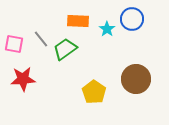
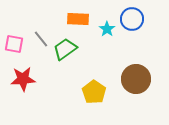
orange rectangle: moved 2 px up
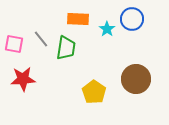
green trapezoid: moved 1 px right, 1 px up; rotated 135 degrees clockwise
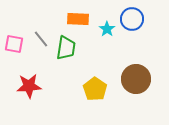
red star: moved 6 px right, 7 px down
yellow pentagon: moved 1 px right, 3 px up
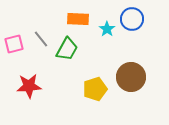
pink square: rotated 24 degrees counterclockwise
green trapezoid: moved 1 px right, 1 px down; rotated 20 degrees clockwise
brown circle: moved 5 px left, 2 px up
yellow pentagon: rotated 20 degrees clockwise
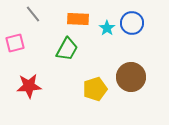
blue circle: moved 4 px down
cyan star: moved 1 px up
gray line: moved 8 px left, 25 px up
pink square: moved 1 px right, 1 px up
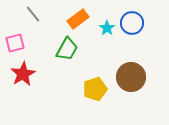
orange rectangle: rotated 40 degrees counterclockwise
red star: moved 6 px left, 12 px up; rotated 25 degrees counterclockwise
